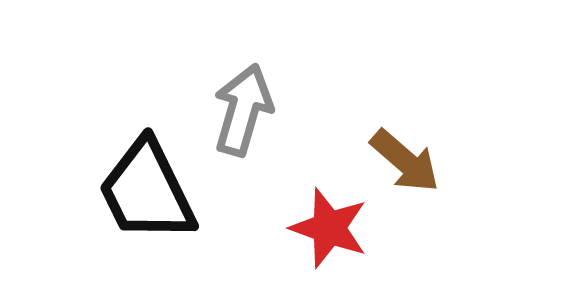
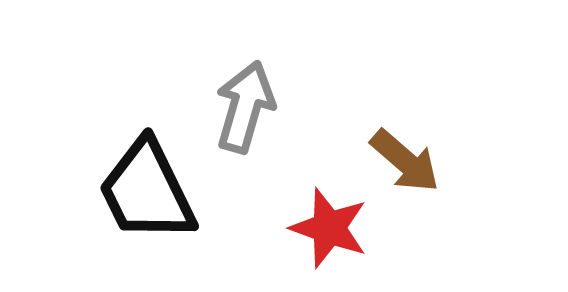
gray arrow: moved 2 px right, 3 px up
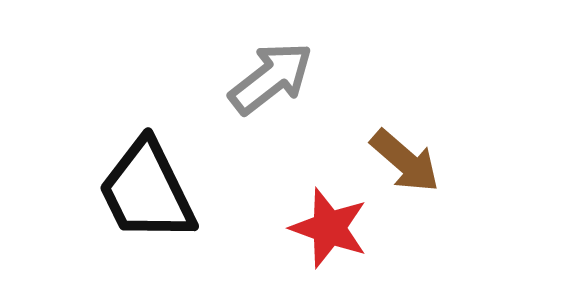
gray arrow: moved 26 px right, 29 px up; rotated 36 degrees clockwise
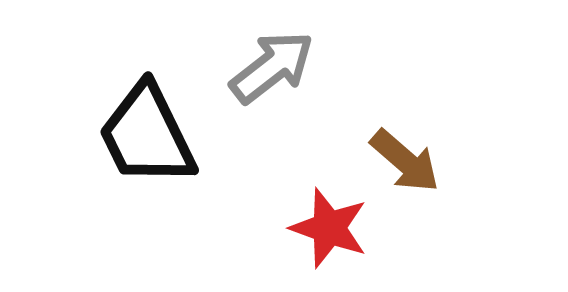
gray arrow: moved 1 px right, 11 px up
black trapezoid: moved 56 px up
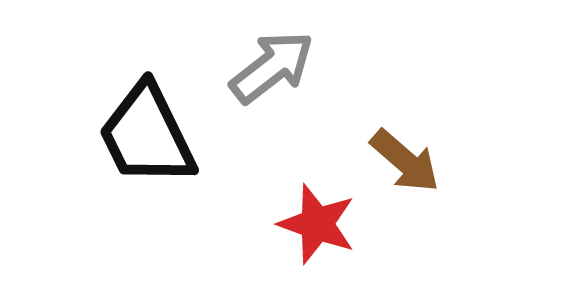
red star: moved 12 px left, 4 px up
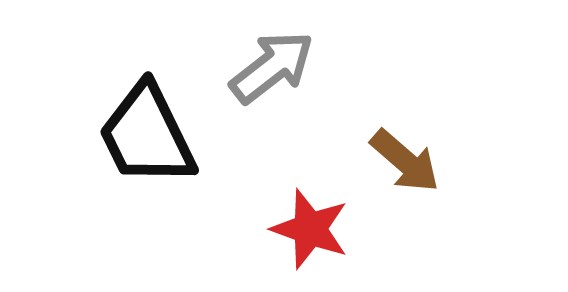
red star: moved 7 px left, 5 px down
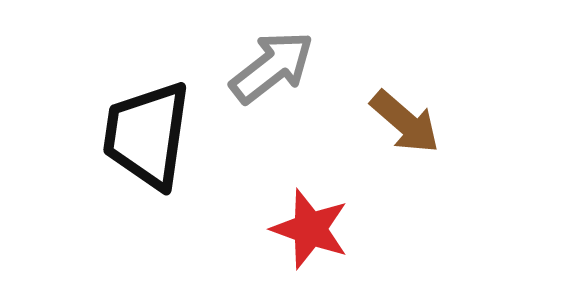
black trapezoid: rotated 34 degrees clockwise
brown arrow: moved 39 px up
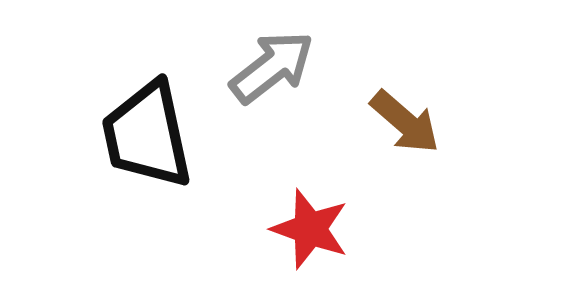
black trapezoid: rotated 20 degrees counterclockwise
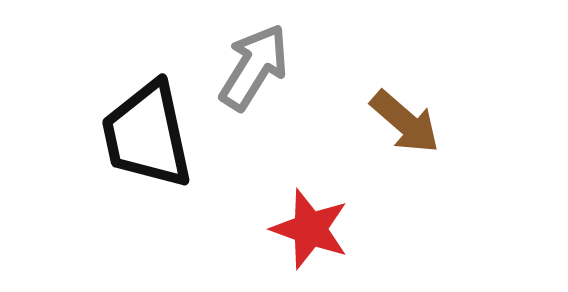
gray arrow: moved 18 px left; rotated 20 degrees counterclockwise
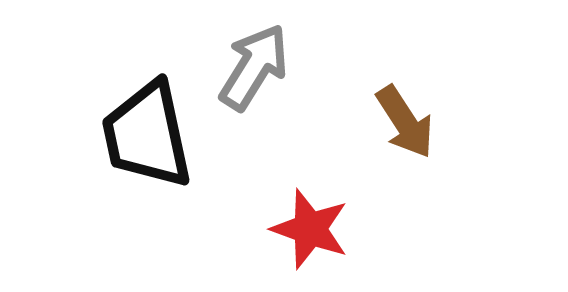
brown arrow: rotated 16 degrees clockwise
